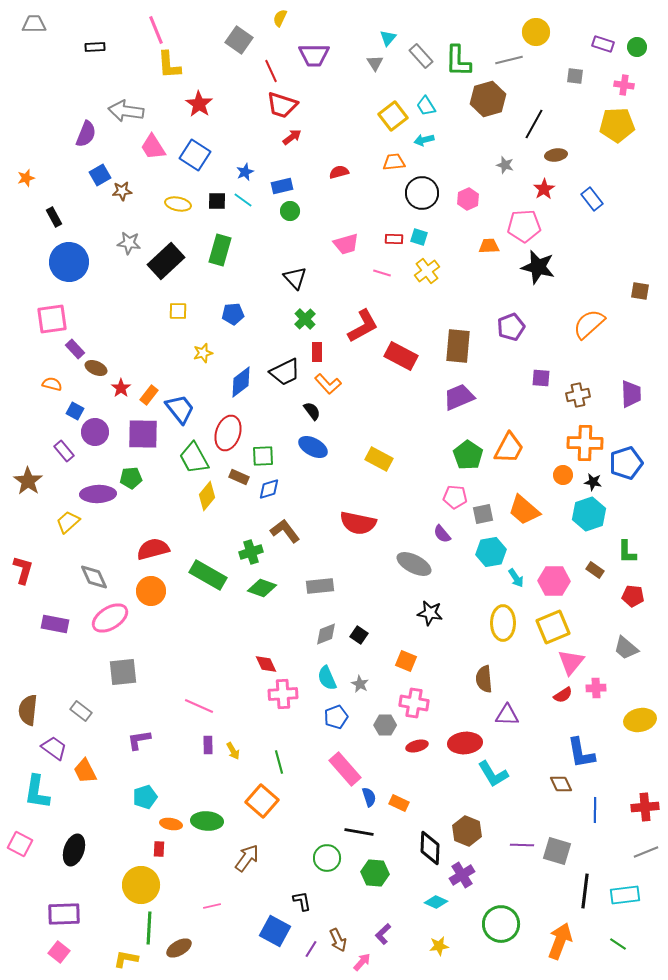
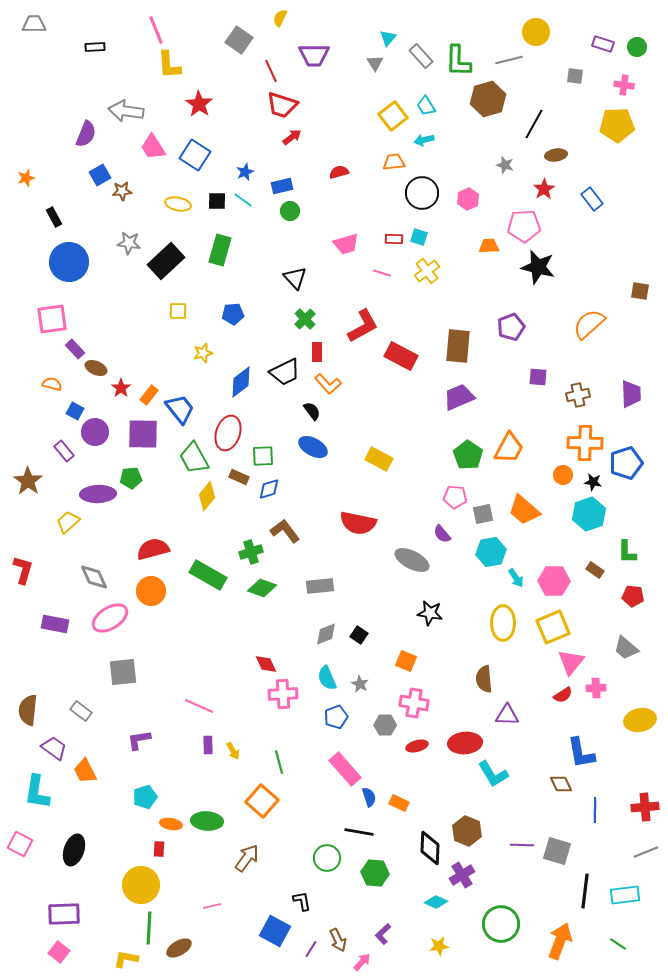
purple square at (541, 378): moved 3 px left, 1 px up
gray ellipse at (414, 564): moved 2 px left, 4 px up
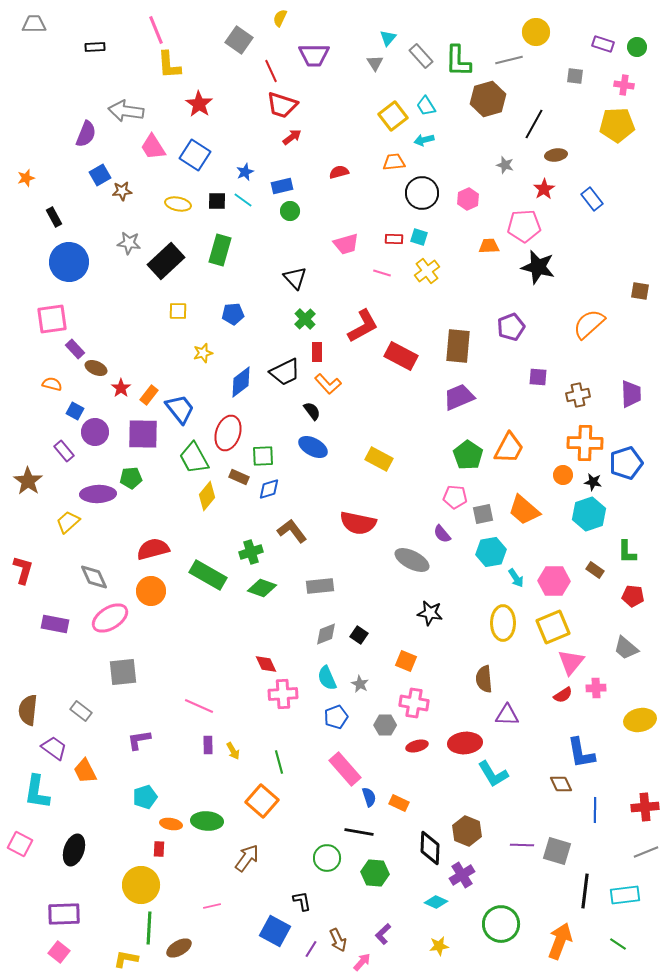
brown L-shape at (285, 531): moved 7 px right
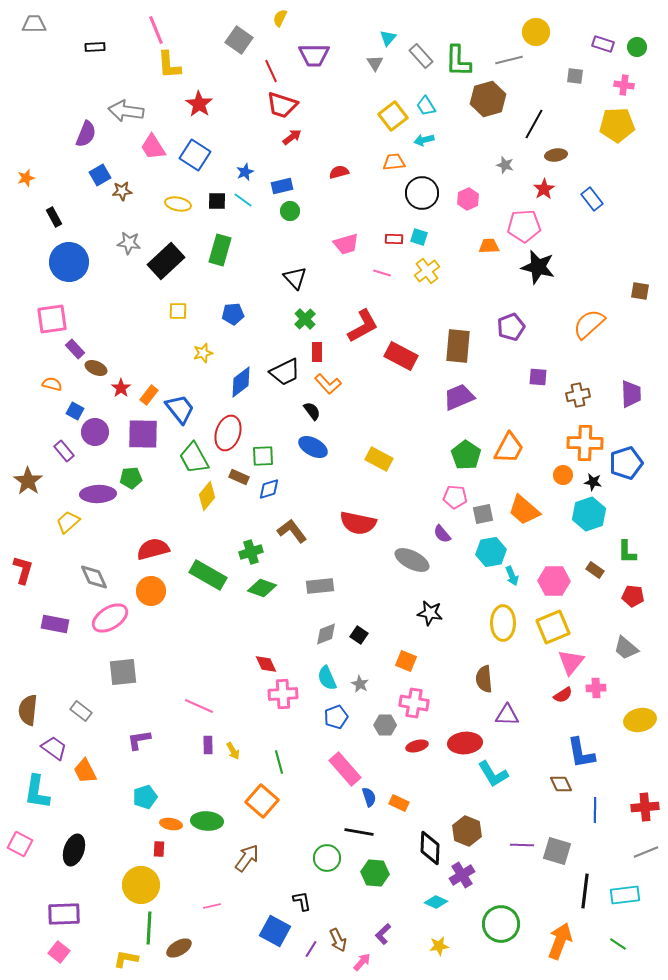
green pentagon at (468, 455): moved 2 px left
cyan arrow at (516, 578): moved 4 px left, 2 px up; rotated 12 degrees clockwise
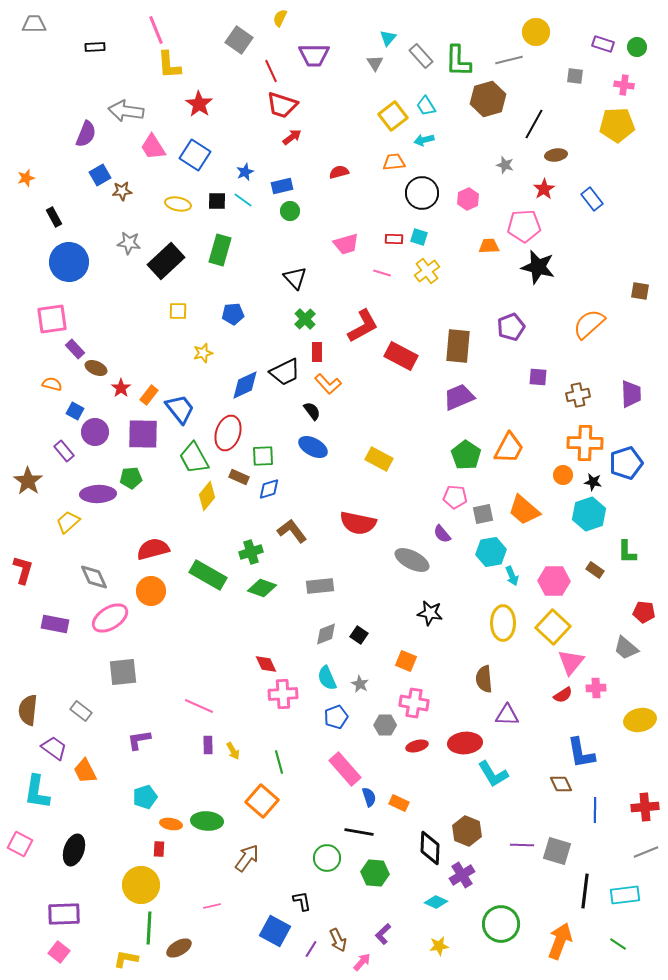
blue diamond at (241, 382): moved 4 px right, 3 px down; rotated 12 degrees clockwise
red pentagon at (633, 596): moved 11 px right, 16 px down
yellow square at (553, 627): rotated 24 degrees counterclockwise
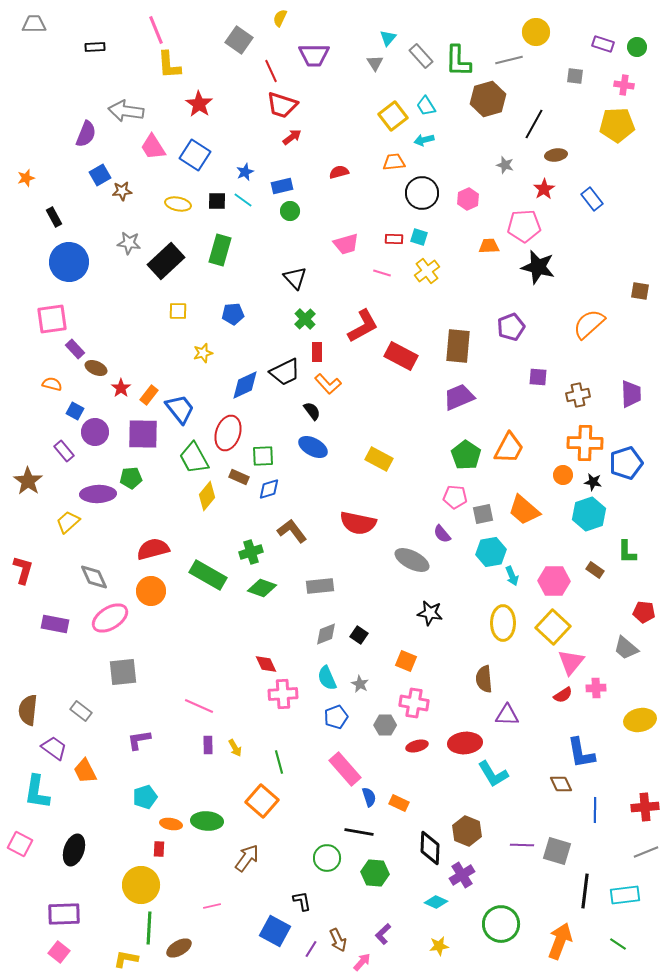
yellow arrow at (233, 751): moved 2 px right, 3 px up
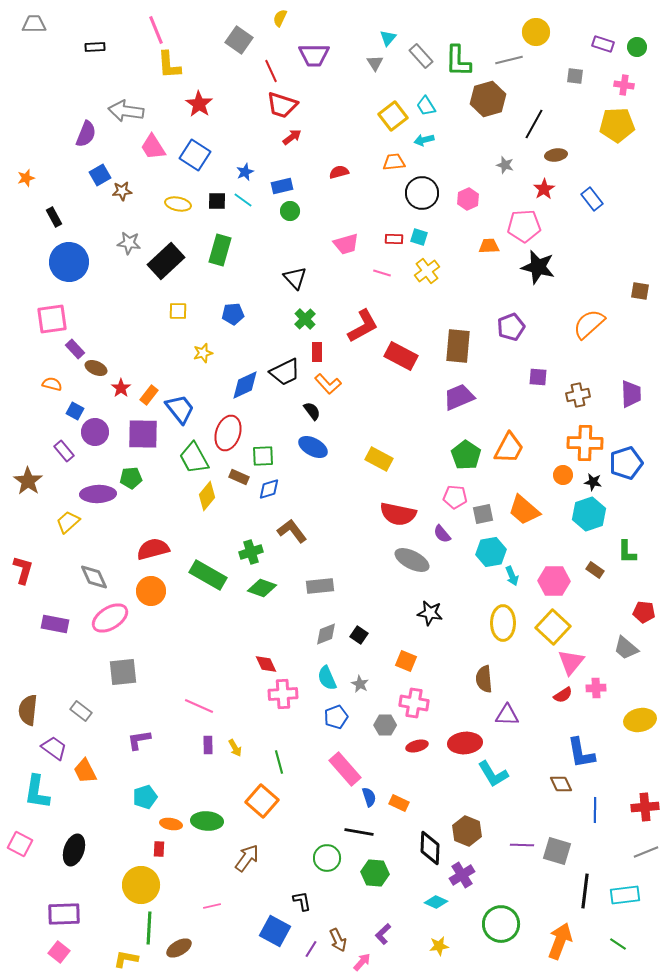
red semicircle at (358, 523): moved 40 px right, 9 px up
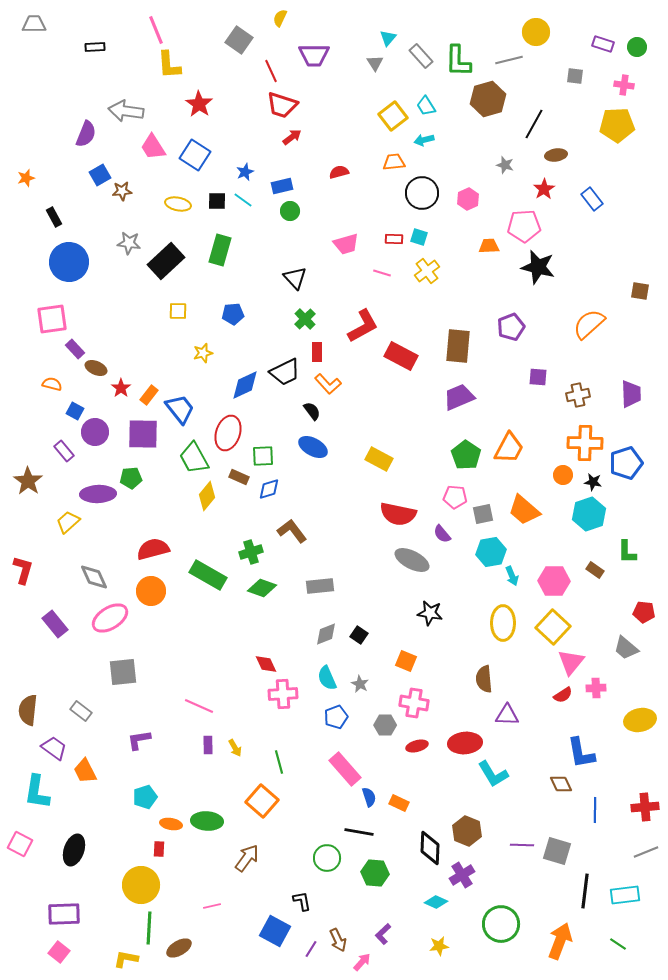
purple rectangle at (55, 624): rotated 40 degrees clockwise
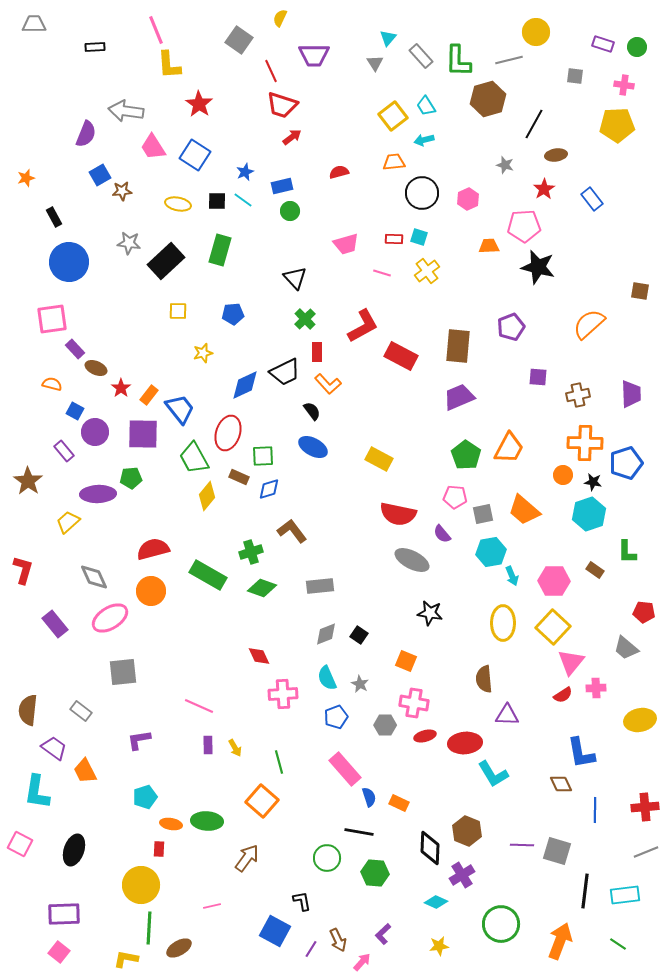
red diamond at (266, 664): moved 7 px left, 8 px up
red ellipse at (417, 746): moved 8 px right, 10 px up
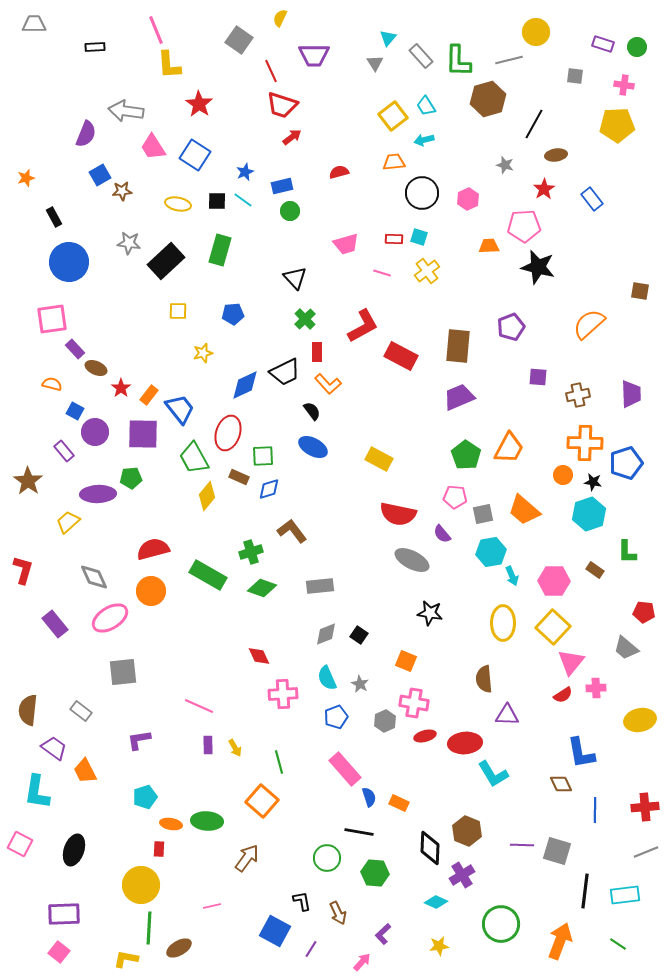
gray hexagon at (385, 725): moved 4 px up; rotated 25 degrees counterclockwise
brown arrow at (338, 940): moved 27 px up
